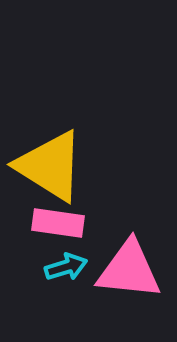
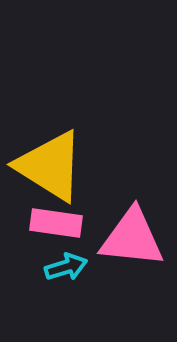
pink rectangle: moved 2 px left
pink triangle: moved 3 px right, 32 px up
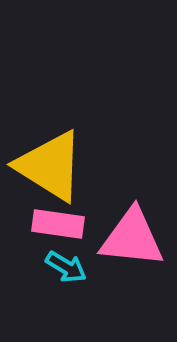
pink rectangle: moved 2 px right, 1 px down
cyan arrow: rotated 48 degrees clockwise
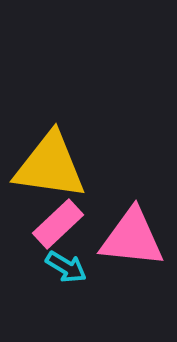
yellow triangle: rotated 24 degrees counterclockwise
pink rectangle: rotated 51 degrees counterclockwise
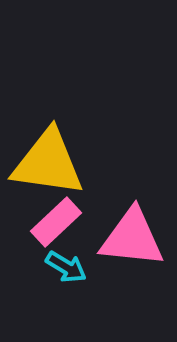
yellow triangle: moved 2 px left, 3 px up
pink rectangle: moved 2 px left, 2 px up
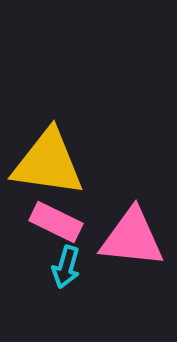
pink rectangle: rotated 69 degrees clockwise
cyan arrow: rotated 75 degrees clockwise
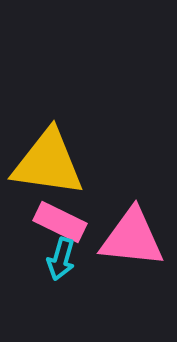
pink rectangle: moved 4 px right
cyan arrow: moved 5 px left, 8 px up
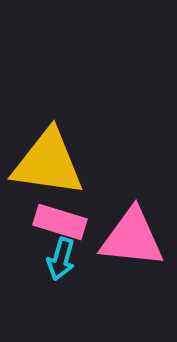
pink rectangle: rotated 9 degrees counterclockwise
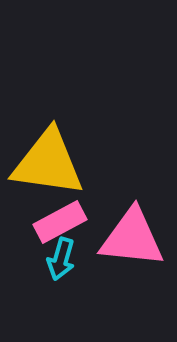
pink rectangle: rotated 45 degrees counterclockwise
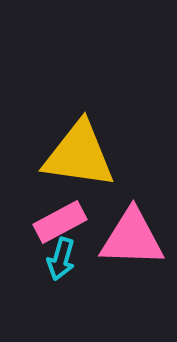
yellow triangle: moved 31 px right, 8 px up
pink triangle: rotated 4 degrees counterclockwise
